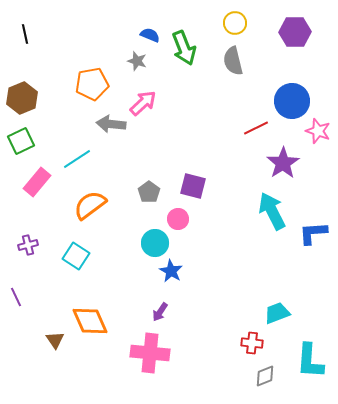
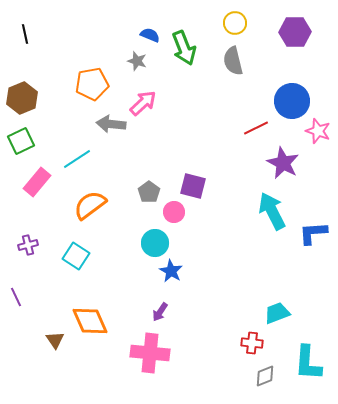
purple star: rotated 12 degrees counterclockwise
pink circle: moved 4 px left, 7 px up
cyan L-shape: moved 2 px left, 2 px down
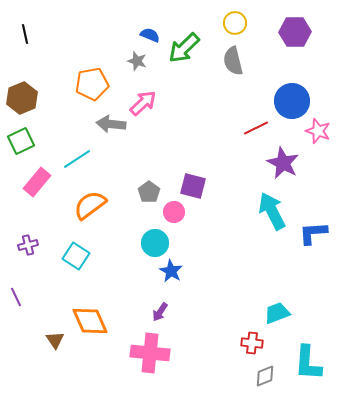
green arrow: rotated 68 degrees clockwise
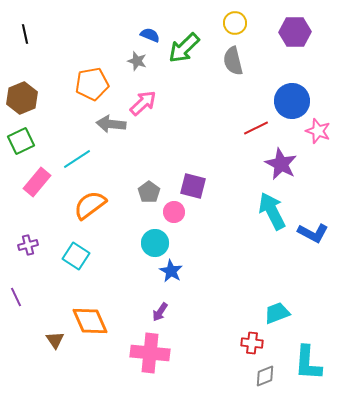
purple star: moved 2 px left, 1 px down
blue L-shape: rotated 148 degrees counterclockwise
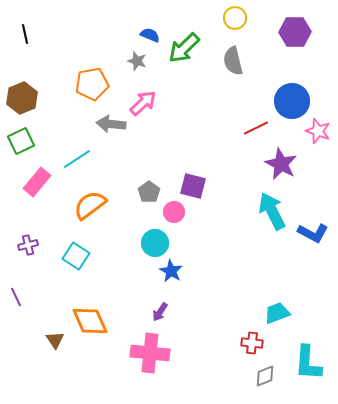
yellow circle: moved 5 px up
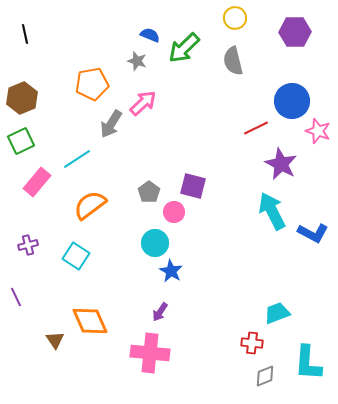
gray arrow: rotated 64 degrees counterclockwise
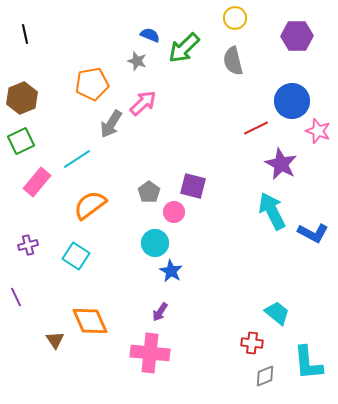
purple hexagon: moved 2 px right, 4 px down
cyan trapezoid: rotated 60 degrees clockwise
cyan L-shape: rotated 9 degrees counterclockwise
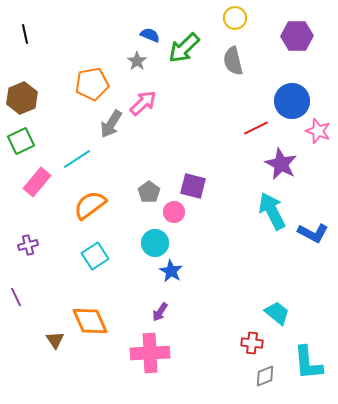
gray star: rotated 18 degrees clockwise
cyan square: moved 19 px right; rotated 24 degrees clockwise
pink cross: rotated 9 degrees counterclockwise
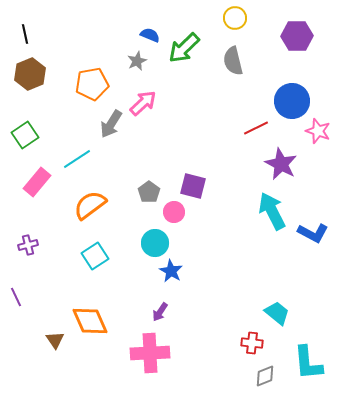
gray star: rotated 12 degrees clockwise
brown hexagon: moved 8 px right, 24 px up
green square: moved 4 px right, 6 px up; rotated 8 degrees counterclockwise
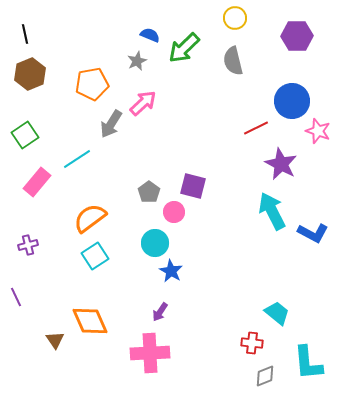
orange semicircle: moved 13 px down
